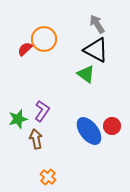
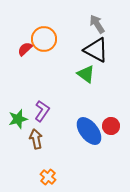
red circle: moved 1 px left
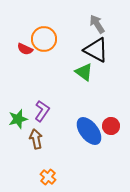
red semicircle: rotated 112 degrees counterclockwise
green triangle: moved 2 px left, 2 px up
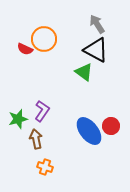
orange cross: moved 3 px left, 10 px up; rotated 21 degrees counterclockwise
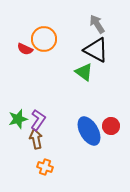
purple L-shape: moved 4 px left, 9 px down
blue ellipse: rotated 8 degrees clockwise
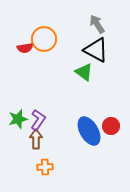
red semicircle: moved 1 px up; rotated 35 degrees counterclockwise
brown arrow: rotated 12 degrees clockwise
orange cross: rotated 21 degrees counterclockwise
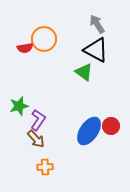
green star: moved 1 px right, 13 px up
blue ellipse: rotated 64 degrees clockwise
brown arrow: rotated 138 degrees clockwise
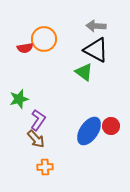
gray arrow: moved 1 px left, 2 px down; rotated 54 degrees counterclockwise
green star: moved 7 px up
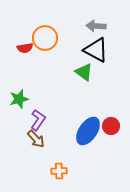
orange circle: moved 1 px right, 1 px up
blue ellipse: moved 1 px left
orange cross: moved 14 px right, 4 px down
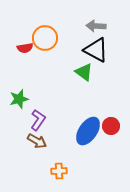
brown arrow: moved 1 px right, 2 px down; rotated 18 degrees counterclockwise
